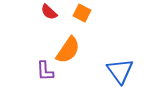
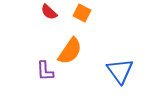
orange semicircle: moved 2 px right, 1 px down
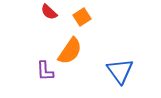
orange square: moved 4 px down; rotated 30 degrees clockwise
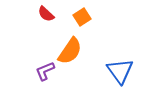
red semicircle: moved 3 px left, 2 px down
purple L-shape: rotated 70 degrees clockwise
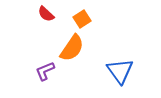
orange square: moved 2 px down
orange semicircle: moved 2 px right, 3 px up
